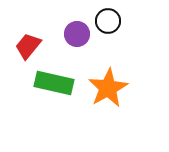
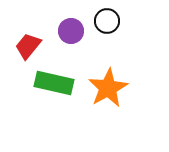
black circle: moved 1 px left
purple circle: moved 6 px left, 3 px up
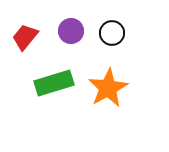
black circle: moved 5 px right, 12 px down
red trapezoid: moved 3 px left, 9 px up
green rectangle: rotated 30 degrees counterclockwise
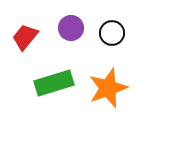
purple circle: moved 3 px up
orange star: rotated 9 degrees clockwise
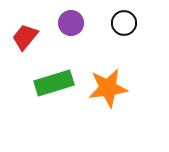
purple circle: moved 5 px up
black circle: moved 12 px right, 10 px up
orange star: rotated 12 degrees clockwise
